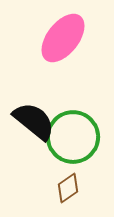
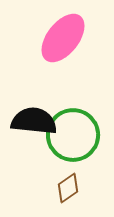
black semicircle: rotated 33 degrees counterclockwise
green circle: moved 2 px up
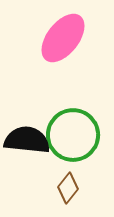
black semicircle: moved 7 px left, 19 px down
brown diamond: rotated 16 degrees counterclockwise
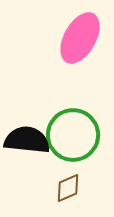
pink ellipse: moved 17 px right; rotated 9 degrees counterclockwise
brown diamond: rotated 28 degrees clockwise
